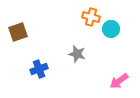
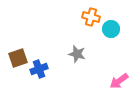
brown square: moved 26 px down
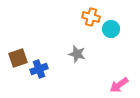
pink arrow: moved 4 px down
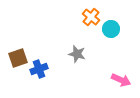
orange cross: rotated 24 degrees clockwise
pink arrow: moved 2 px right, 5 px up; rotated 120 degrees counterclockwise
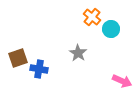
orange cross: moved 1 px right
gray star: moved 1 px right, 1 px up; rotated 18 degrees clockwise
blue cross: rotated 30 degrees clockwise
pink arrow: moved 1 px right, 1 px down
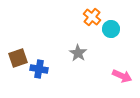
pink arrow: moved 5 px up
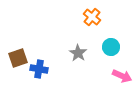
cyan circle: moved 18 px down
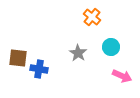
brown square: rotated 24 degrees clockwise
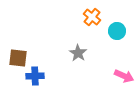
cyan circle: moved 6 px right, 16 px up
blue cross: moved 4 px left, 7 px down; rotated 12 degrees counterclockwise
pink arrow: moved 2 px right
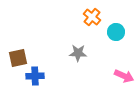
cyan circle: moved 1 px left, 1 px down
gray star: rotated 30 degrees counterclockwise
brown square: rotated 18 degrees counterclockwise
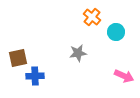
gray star: rotated 12 degrees counterclockwise
